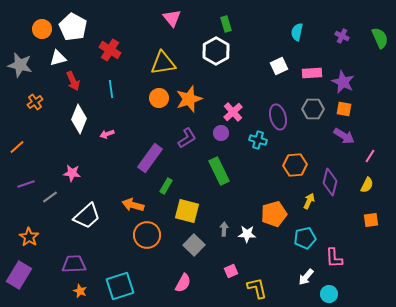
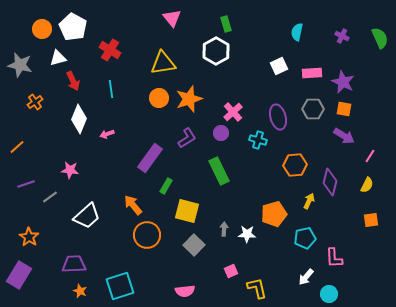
pink star at (72, 173): moved 2 px left, 3 px up
orange arrow at (133, 205): rotated 35 degrees clockwise
pink semicircle at (183, 283): moved 2 px right, 8 px down; rotated 54 degrees clockwise
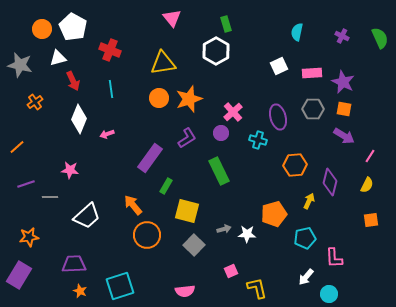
red cross at (110, 50): rotated 10 degrees counterclockwise
gray line at (50, 197): rotated 35 degrees clockwise
gray arrow at (224, 229): rotated 72 degrees clockwise
orange star at (29, 237): rotated 30 degrees clockwise
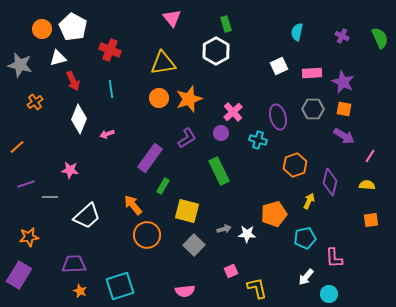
orange hexagon at (295, 165): rotated 15 degrees counterclockwise
yellow semicircle at (367, 185): rotated 112 degrees counterclockwise
green rectangle at (166, 186): moved 3 px left
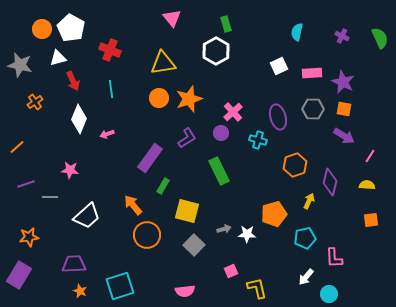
white pentagon at (73, 27): moved 2 px left, 1 px down
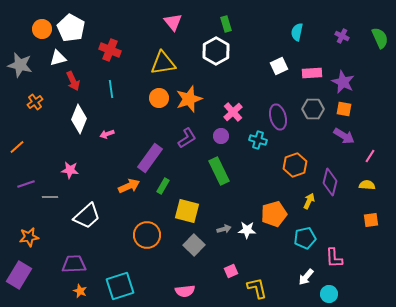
pink triangle at (172, 18): moved 1 px right, 4 px down
purple circle at (221, 133): moved 3 px down
orange arrow at (133, 205): moved 4 px left, 19 px up; rotated 105 degrees clockwise
white star at (247, 234): moved 4 px up
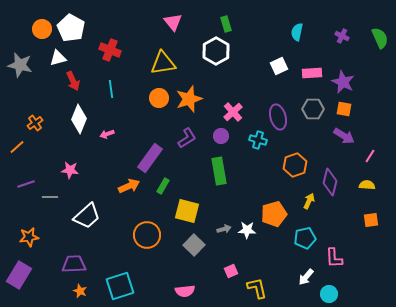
orange cross at (35, 102): moved 21 px down
green rectangle at (219, 171): rotated 16 degrees clockwise
